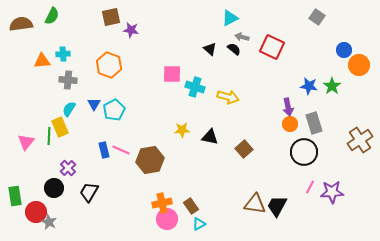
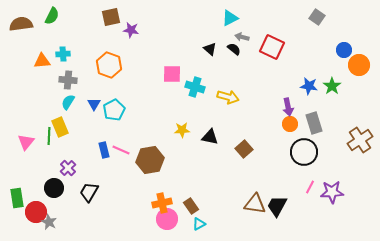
cyan semicircle at (69, 109): moved 1 px left, 7 px up
green rectangle at (15, 196): moved 2 px right, 2 px down
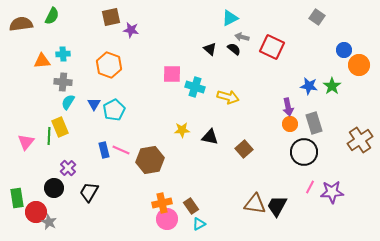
gray cross at (68, 80): moved 5 px left, 2 px down
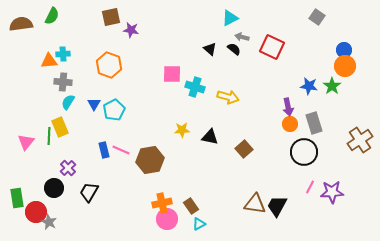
orange triangle at (42, 61): moved 7 px right
orange circle at (359, 65): moved 14 px left, 1 px down
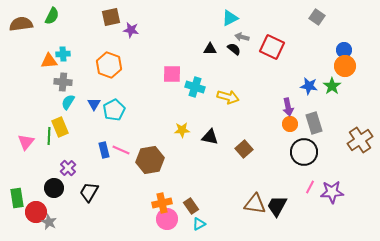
black triangle at (210, 49): rotated 40 degrees counterclockwise
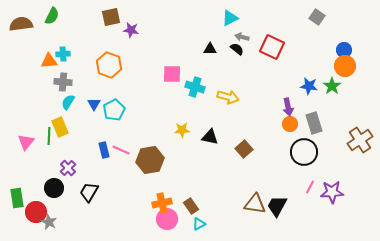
black semicircle at (234, 49): moved 3 px right
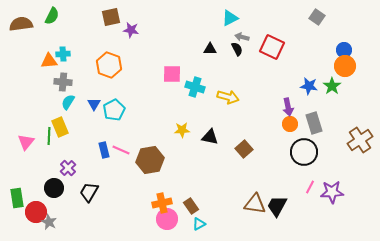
black semicircle at (237, 49): rotated 24 degrees clockwise
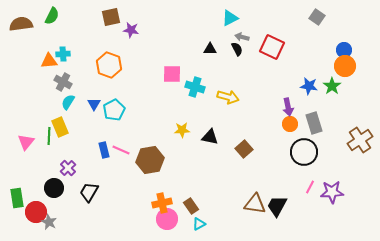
gray cross at (63, 82): rotated 24 degrees clockwise
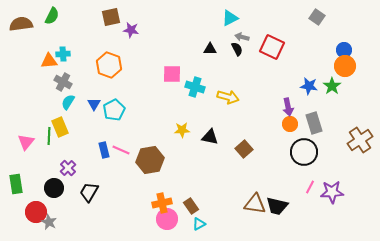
green rectangle at (17, 198): moved 1 px left, 14 px up
black trapezoid at (277, 206): rotated 105 degrees counterclockwise
